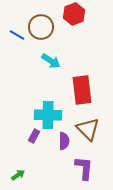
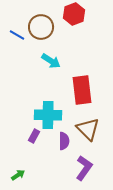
purple L-shape: rotated 30 degrees clockwise
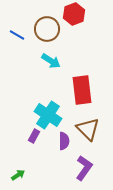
brown circle: moved 6 px right, 2 px down
cyan cross: rotated 32 degrees clockwise
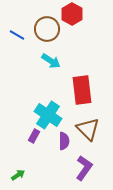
red hexagon: moved 2 px left; rotated 10 degrees counterclockwise
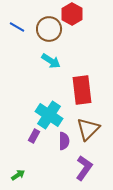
brown circle: moved 2 px right
blue line: moved 8 px up
cyan cross: moved 1 px right
brown triangle: rotated 30 degrees clockwise
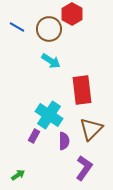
brown triangle: moved 3 px right
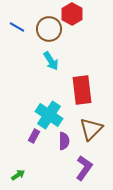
cyan arrow: rotated 24 degrees clockwise
